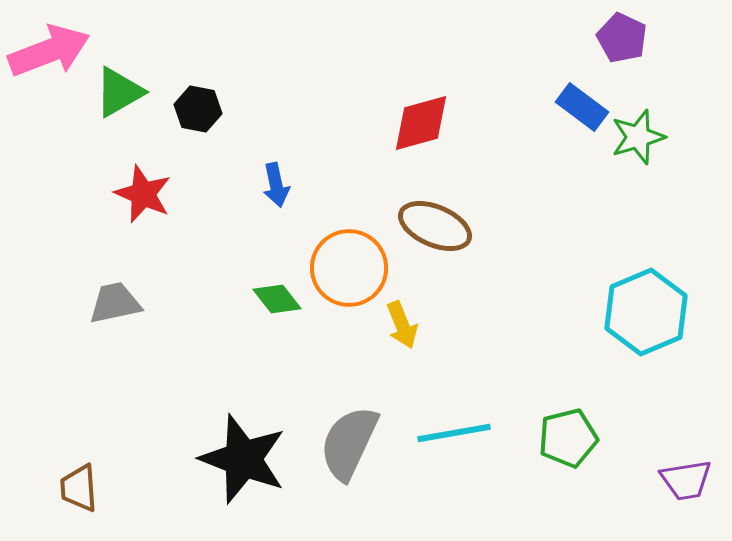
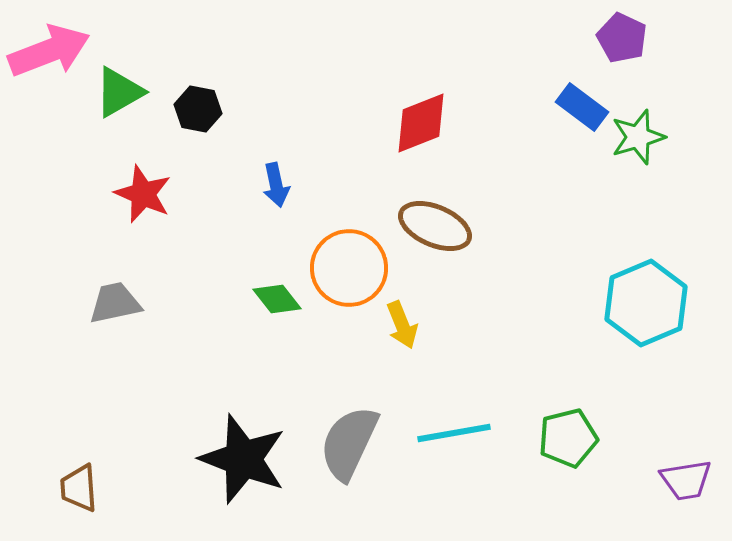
red diamond: rotated 6 degrees counterclockwise
cyan hexagon: moved 9 px up
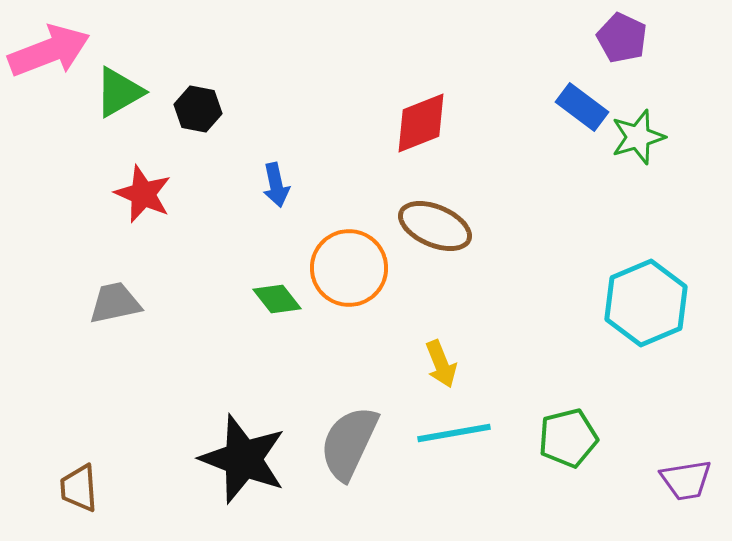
yellow arrow: moved 39 px right, 39 px down
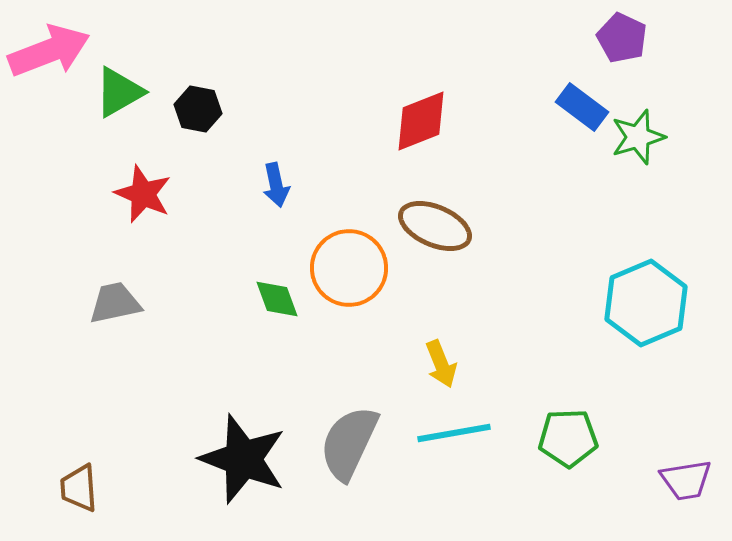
red diamond: moved 2 px up
green diamond: rotated 18 degrees clockwise
green pentagon: rotated 12 degrees clockwise
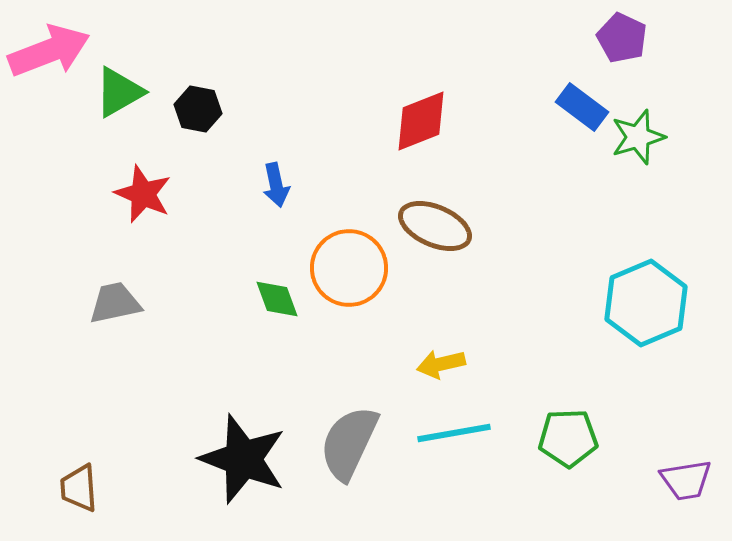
yellow arrow: rotated 99 degrees clockwise
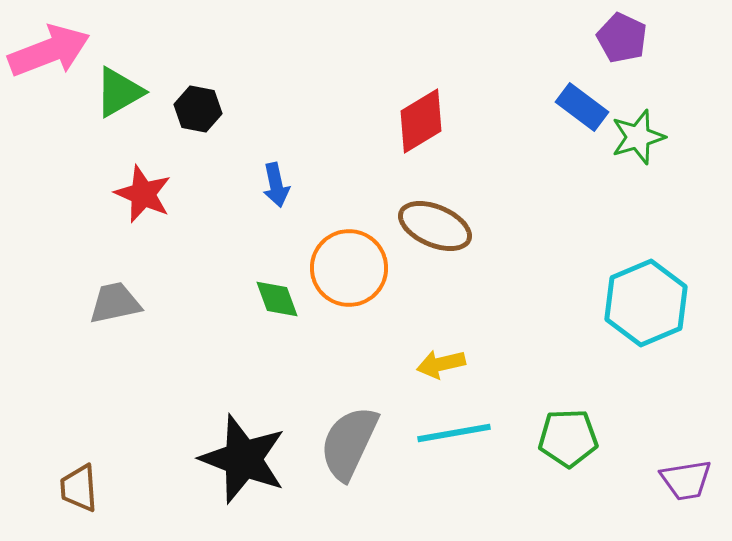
red diamond: rotated 10 degrees counterclockwise
